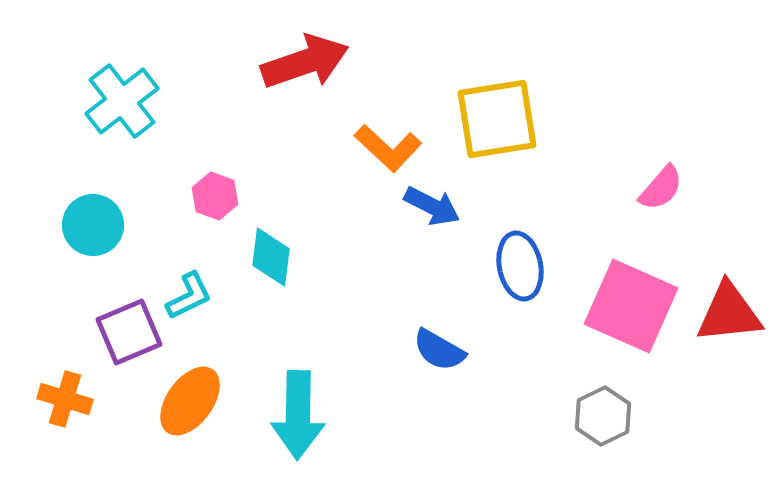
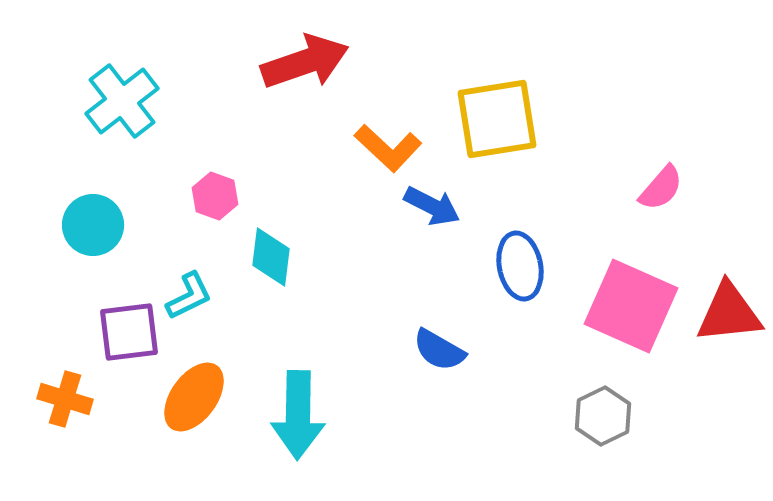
purple square: rotated 16 degrees clockwise
orange ellipse: moved 4 px right, 4 px up
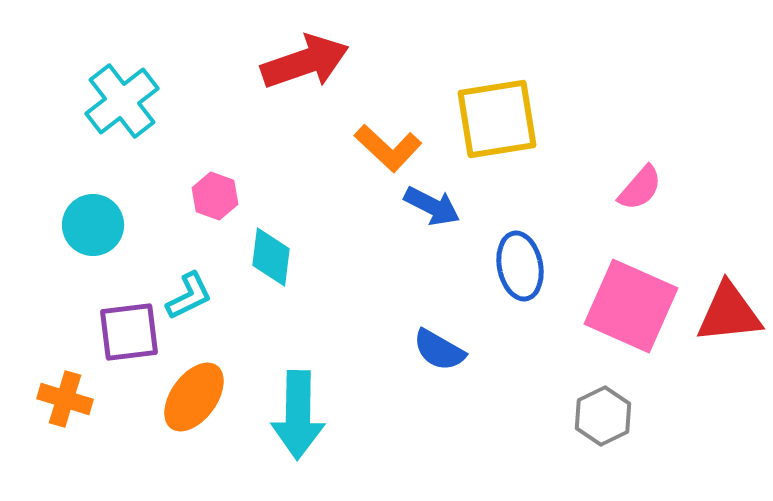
pink semicircle: moved 21 px left
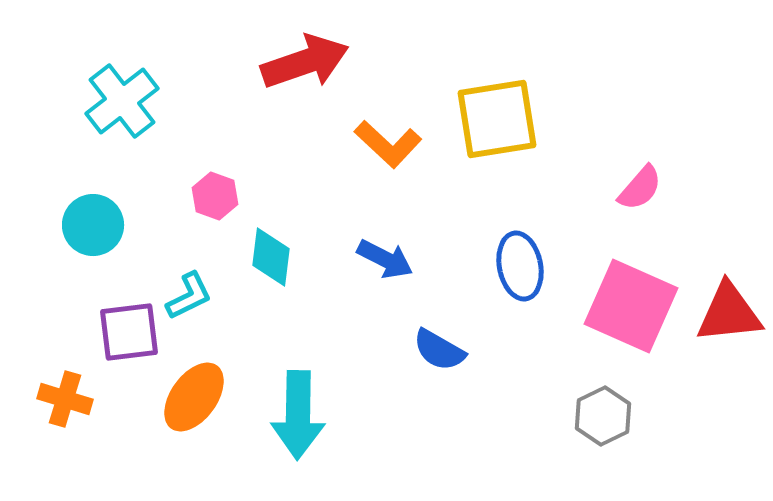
orange L-shape: moved 4 px up
blue arrow: moved 47 px left, 53 px down
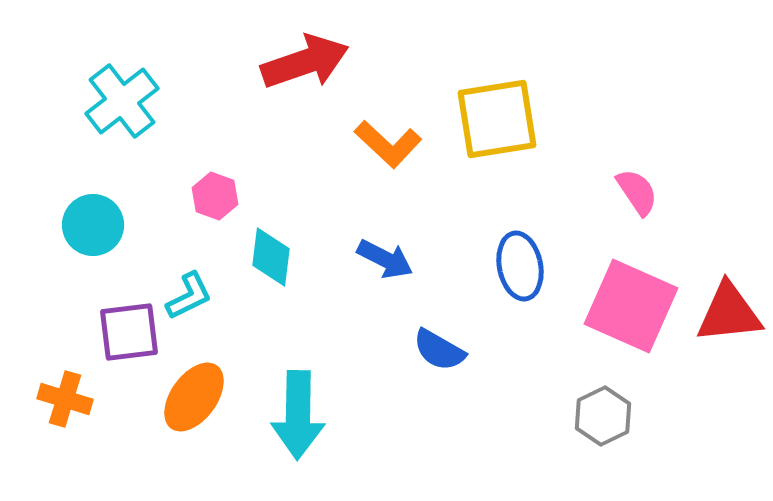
pink semicircle: moved 3 px left, 4 px down; rotated 75 degrees counterclockwise
